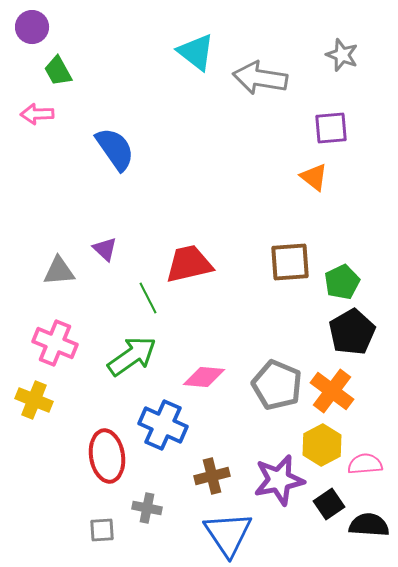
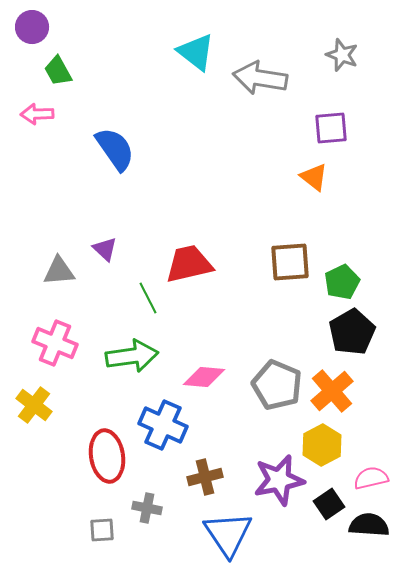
green arrow: rotated 27 degrees clockwise
orange cross: rotated 12 degrees clockwise
yellow cross: moved 5 px down; rotated 15 degrees clockwise
pink semicircle: moved 6 px right, 14 px down; rotated 8 degrees counterclockwise
brown cross: moved 7 px left, 1 px down
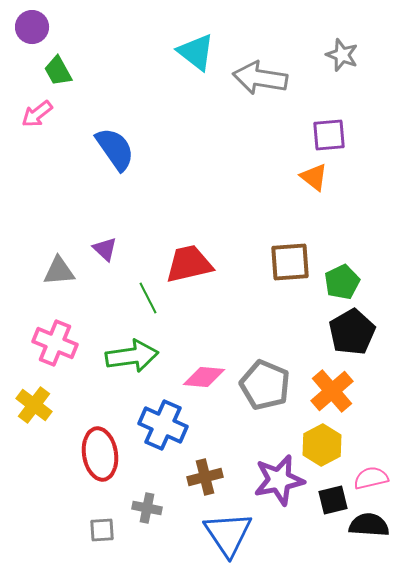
pink arrow: rotated 36 degrees counterclockwise
purple square: moved 2 px left, 7 px down
gray pentagon: moved 12 px left
red ellipse: moved 7 px left, 2 px up
black square: moved 4 px right, 4 px up; rotated 20 degrees clockwise
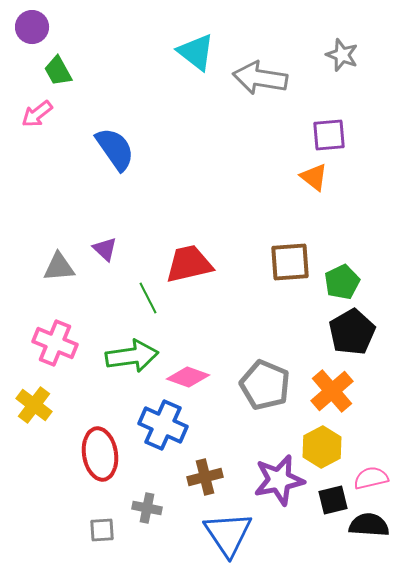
gray triangle: moved 4 px up
pink diamond: moved 16 px left; rotated 15 degrees clockwise
yellow hexagon: moved 2 px down
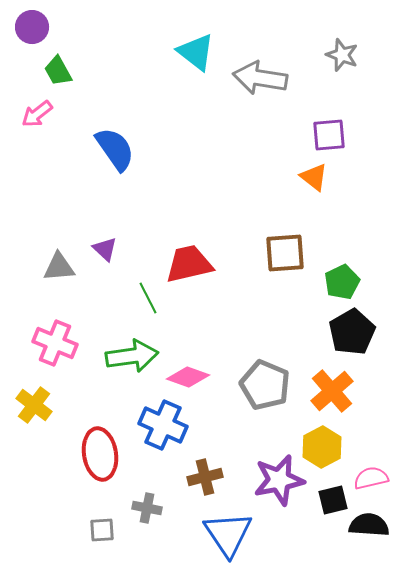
brown square: moved 5 px left, 9 px up
